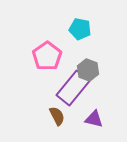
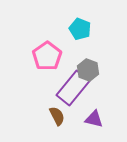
cyan pentagon: rotated 10 degrees clockwise
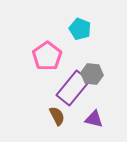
gray hexagon: moved 4 px right, 4 px down; rotated 15 degrees counterclockwise
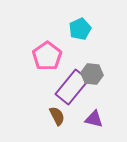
cyan pentagon: rotated 25 degrees clockwise
purple rectangle: moved 1 px left, 1 px up
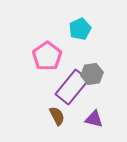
gray hexagon: rotated 15 degrees counterclockwise
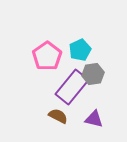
cyan pentagon: moved 21 px down
gray hexagon: moved 1 px right
brown semicircle: moved 1 px right; rotated 36 degrees counterclockwise
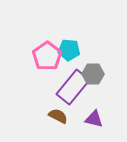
cyan pentagon: moved 11 px left; rotated 30 degrees clockwise
gray hexagon: rotated 10 degrees clockwise
purple rectangle: moved 1 px right
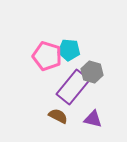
pink pentagon: rotated 20 degrees counterclockwise
gray hexagon: moved 1 px left, 2 px up; rotated 15 degrees clockwise
purple triangle: moved 1 px left
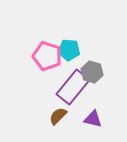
brown semicircle: rotated 72 degrees counterclockwise
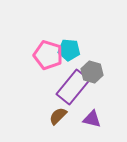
pink pentagon: moved 1 px right, 1 px up
purple triangle: moved 1 px left
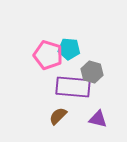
cyan pentagon: moved 1 px up
purple rectangle: rotated 56 degrees clockwise
purple triangle: moved 6 px right
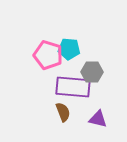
gray hexagon: rotated 15 degrees counterclockwise
brown semicircle: moved 5 px right, 4 px up; rotated 114 degrees clockwise
